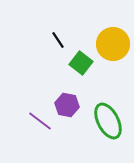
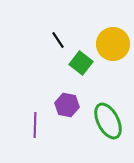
purple line: moved 5 px left, 4 px down; rotated 55 degrees clockwise
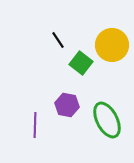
yellow circle: moved 1 px left, 1 px down
green ellipse: moved 1 px left, 1 px up
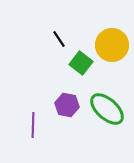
black line: moved 1 px right, 1 px up
green ellipse: moved 11 px up; rotated 21 degrees counterclockwise
purple line: moved 2 px left
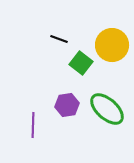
black line: rotated 36 degrees counterclockwise
purple hexagon: rotated 20 degrees counterclockwise
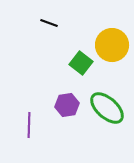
black line: moved 10 px left, 16 px up
green ellipse: moved 1 px up
purple line: moved 4 px left
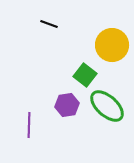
black line: moved 1 px down
green square: moved 4 px right, 12 px down
green ellipse: moved 2 px up
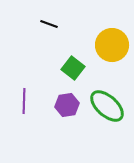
green square: moved 12 px left, 7 px up
purple line: moved 5 px left, 24 px up
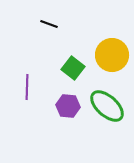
yellow circle: moved 10 px down
purple line: moved 3 px right, 14 px up
purple hexagon: moved 1 px right, 1 px down; rotated 15 degrees clockwise
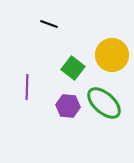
green ellipse: moved 3 px left, 3 px up
